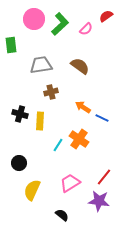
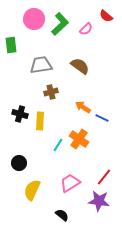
red semicircle: rotated 104 degrees counterclockwise
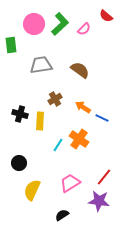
pink circle: moved 5 px down
pink semicircle: moved 2 px left
brown semicircle: moved 4 px down
brown cross: moved 4 px right, 7 px down; rotated 16 degrees counterclockwise
black semicircle: rotated 72 degrees counterclockwise
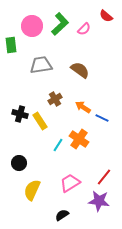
pink circle: moved 2 px left, 2 px down
yellow rectangle: rotated 36 degrees counterclockwise
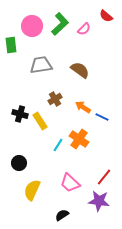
blue line: moved 1 px up
pink trapezoid: rotated 105 degrees counterclockwise
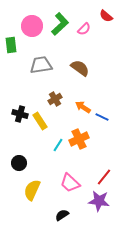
brown semicircle: moved 2 px up
orange cross: rotated 30 degrees clockwise
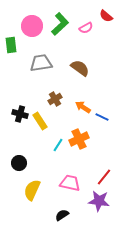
pink semicircle: moved 2 px right, 1 px up; rotated 16 degrees clockwise
gray trapezoid: moved 2 px up
pink trapezoid: rotated 150 degrees clockwise
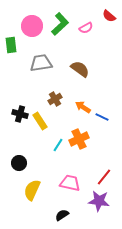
red semicircle: moved 3 px right
brown semicircle: moved 1 px down
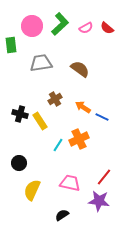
red semicircle: moved 2 px left, 12 px down
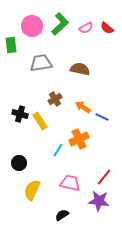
brown semicircle: rotated 24 degrees counterclockwise
cyan line: moved 5 px down
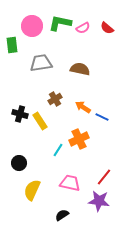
green L-shape: moved 1 px up; rotated 125 degrees counterclockwise
pink semicircle: moved 3 px left
green rectangle: moved 1 px right
